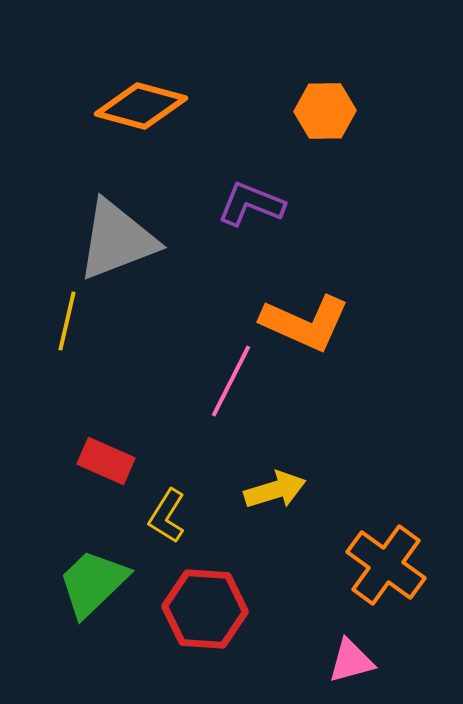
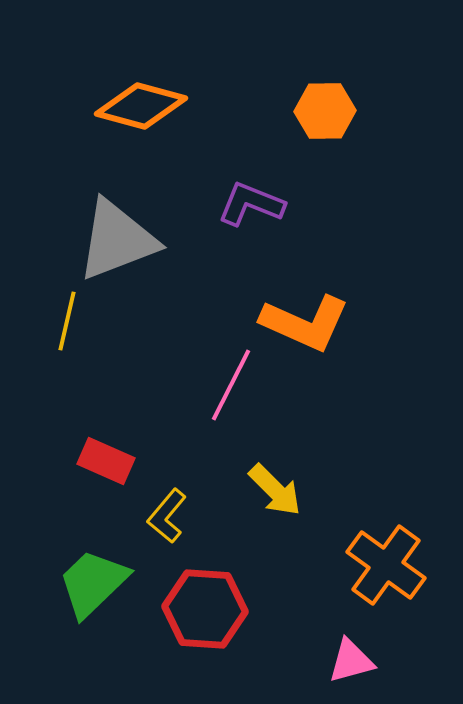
pink line: moved 4 px down
yellow arrow: rotated 62 degrees clockwise
yellow L-shape: rotated 8 degrees clockwise
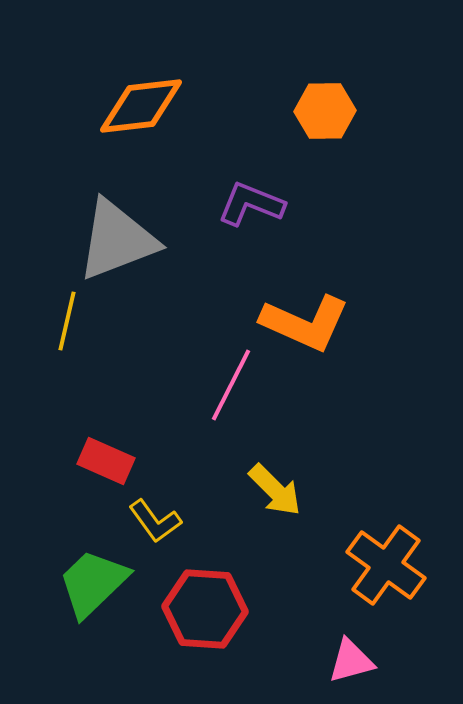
orange diamond: rotated 22 degrees counterclockwise
yellow L-shape: moved 12 px left, 5 px down; rotated 76 degrees counterclockwise
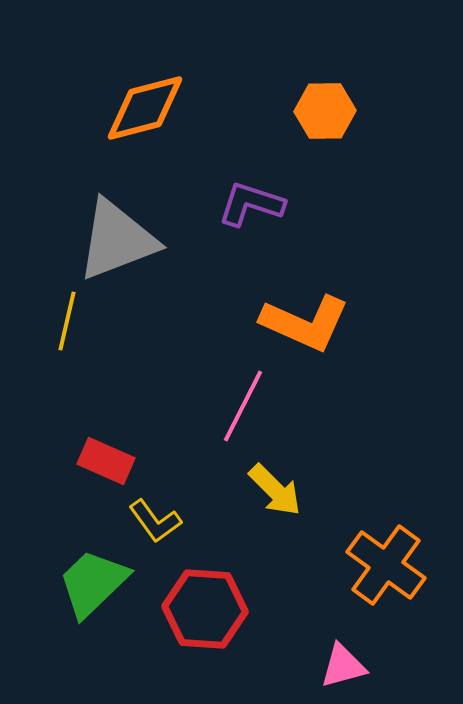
orange diamond: moved 4 px right, 2 px down; rotated 8 degrees counterclockwise
purple L-shape: rotated 4 degrees counterclockwise
pink line: moved 12 px right, 21 px down
pink triangle: moved 8 px left, 5 px down
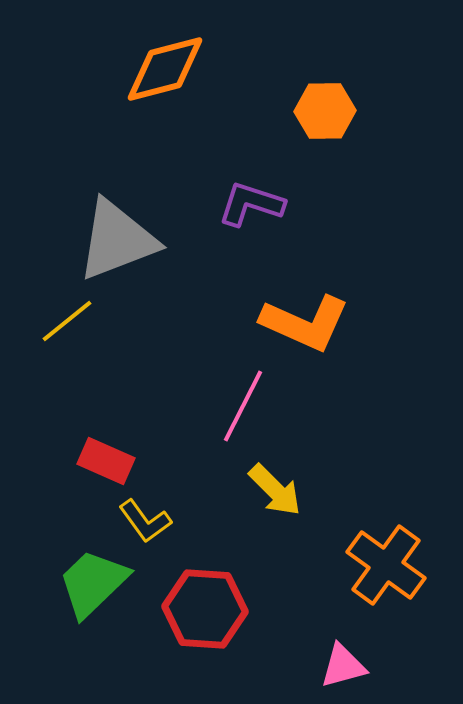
orange diamond: moved 20 px right, 39 px up
yellow line: rotated 38 degrees clockwise
yellow L-shape: moved 10 px left
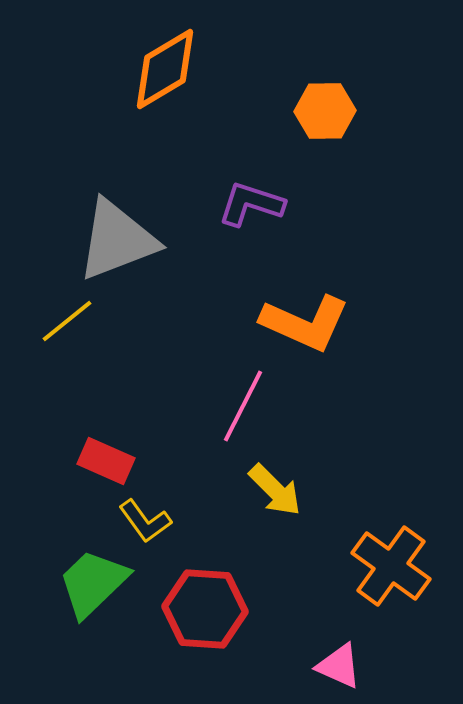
orange diamond: rotated 16 degrees counterclockwise
orange cross: moved 5 px right, 1 px down
pink triangle: moved 4 px left; rotated 39 degrees clockwise
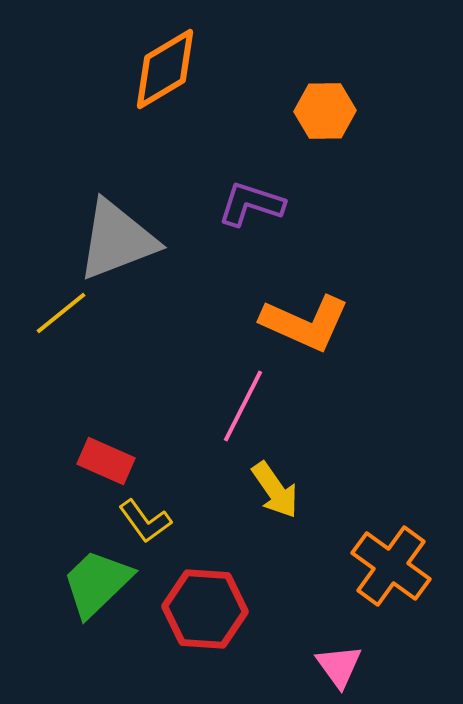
yellow line: moved 6 px left, 8 px up
yellow arrow: rotated 10 degrees clockwise
green trapezoid: moved 4 px right
pink triangle: rotated 30 degrees clockwise
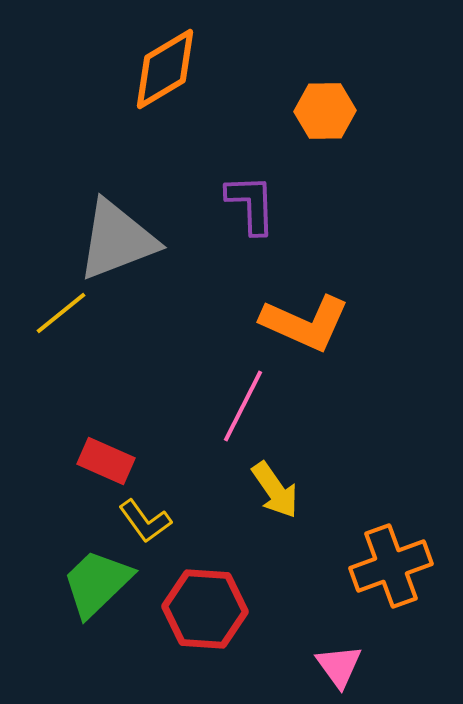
purple L-shape: rotated 70 degrees clockwise
orange cross: rotated 34 degrees clockwise
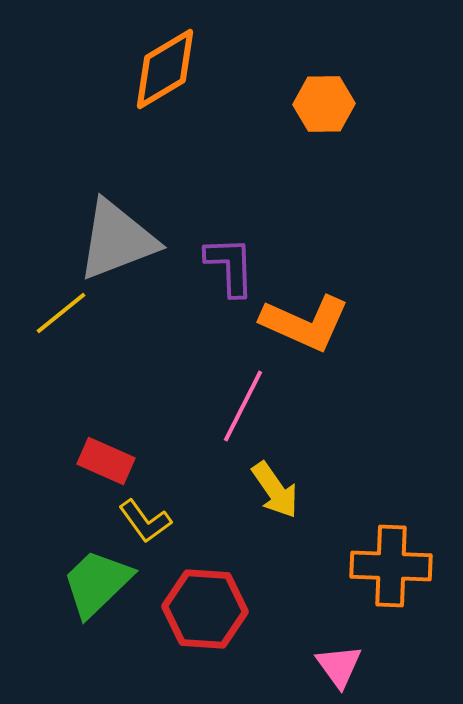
orange hexagon: moved 1 px left, 7 px up
purple L-shape: moved 21 px left, 62 px down
orange cross: rotated 22 degrees clockwise
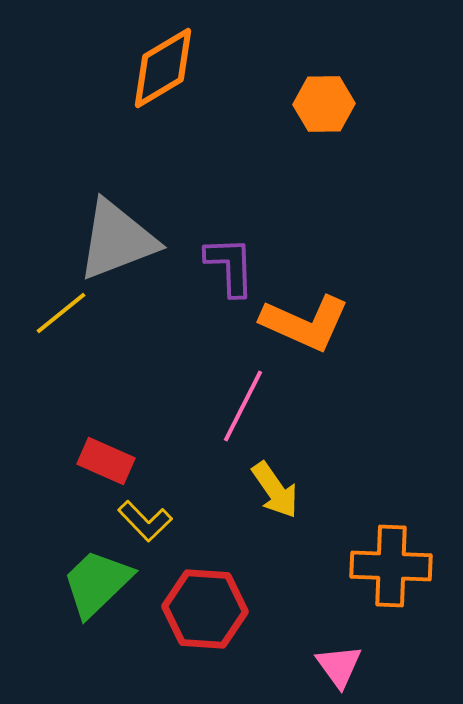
orange diamond: moved 2 px left, 1 px up
yellow L-shape: rotated 8 degrees counterclockwise
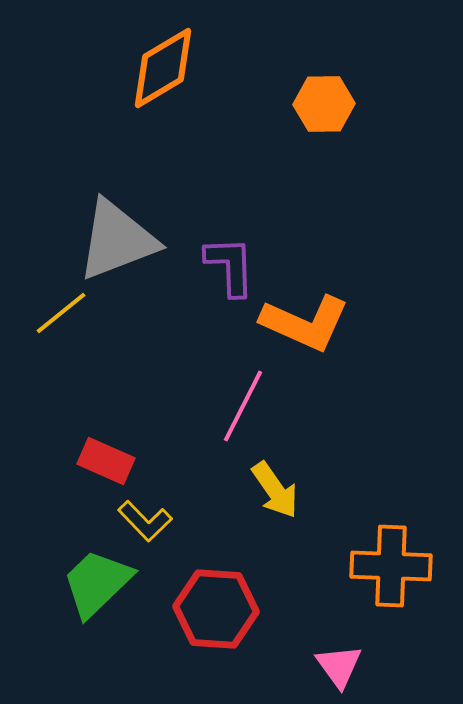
red hexagon: moved 11 px right
